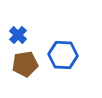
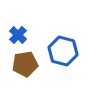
blue hexagon: moved 4 px up; rotated 12 degrees clockwise
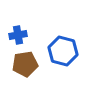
blue cross: rotated 36 degrees clockwise
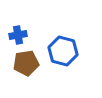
brown pentagon: moved 1 px right, 1 px up
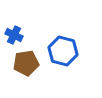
blue cross: moved 4 px left; rotated 36 degrees clockwise
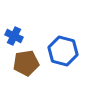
blue cross: moved 1 px down
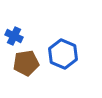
blue hexagon: moved 3 px down; rotated 8 degrees clockwise
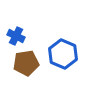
blue cross: moved 2 px right
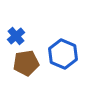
blue cross: rotated 24 degrees clockwise
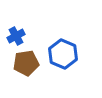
blue cross: rotated 12 degrees clockwise
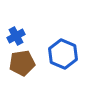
brown pentagon: moved 4 px left
